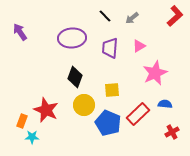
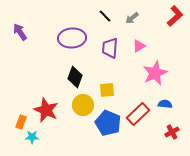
yellow square: moved 5 px left
yellow circle: moved 1 px left
orange rectangle: moved 1 px left, 1 px down
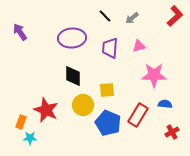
pink triangle: rotated 16 degrees clockwise
pink star: moved 1 px left, 2 px down; rotated 25 degrees clockwise
black diamond: moved 2 px left, 1 px up; rotated 20 degrees counterclockwise
red rectangle: moved 1 px down; rotated 15 degrees counterclockwise
cyan star: moved 2 px left, 1 px down
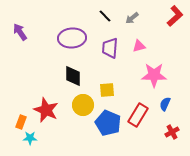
blue semicircle: rotated 72 degrees counterclockwise
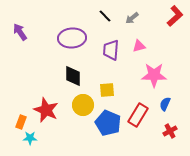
purple trapezoid: moved 1 px right, 2 px down
red cross: moved 2 px left, 1 px up
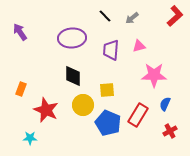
orange rectangle: moved 33 px up
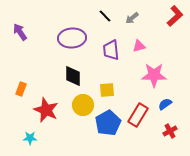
purple trapezoid: rotated 10 degrees counterclockwise
blue semicircle: rotated 32 degrees clockwise
blue pentagon: rotated 20 degrees clockwise
